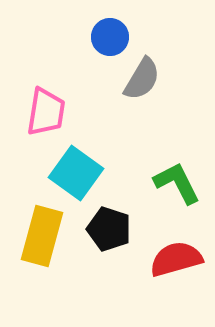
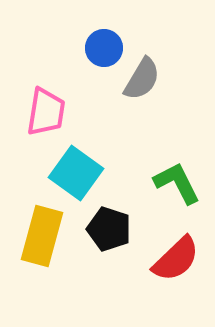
blue circle: moved 6 px left, 11 px down
red semicircle: rotated 152 degrees clockwise
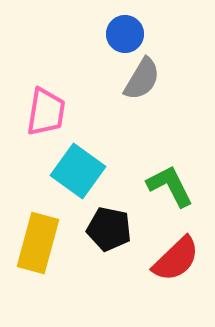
blue circle: moved 21 px right, 14 px up
cyan square: moved 2 px right, 2 px up
green L-shape: moved 7 px left, 3 px down
black pentagon: rotated 6 degrees counterclockwise
yellow rectangle: moved 4 px left, 7 px down
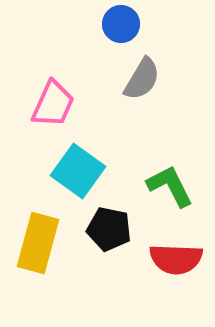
blue circle: moved 4 px left, 10 px up
pink trapezoid: moved 7 px right, 8 px up; rotated 15 degrees clockwise
red semicircle: rotated 46 degrees clockwise
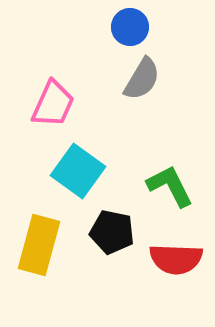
blue circle: moved 9 px right, 3 px down
black pentagon: moved 3 px right, 3 px down
yellow rectangle: moved 1 px right, 2 px down
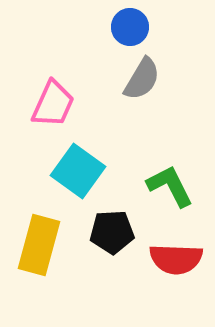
black pentagon: rotated 15 degrees counterclockwise
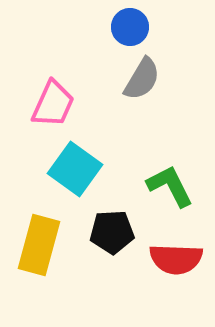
cyan square: moved 3 px left, 2 px up
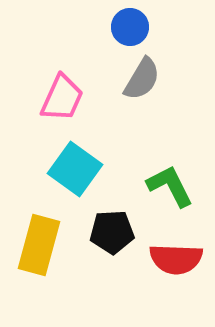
pink trapezoid: moved 9 px right, 6 px up
